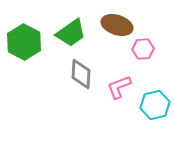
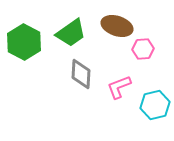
brown ellipse: moved 1 px down
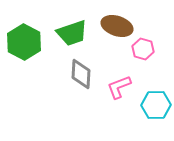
green trapezoid: moved 1 px right; rotated 16 degrees clockwise
pink hexagon: rotated 20 degrees clockwise
cyan hexagon: moved 1 px right; rotated 12 degrees clockwise
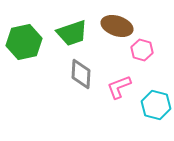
green hexagon: rotated 20 degrees clockwise
pink hexagon: moved 1 px left, 1 px down
cyan hexagon: rotated 16 degrees clockwise
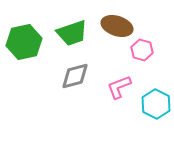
gray diamond: moved 6 px left, 2 px down; rotated 72 degrees clockwise
cyan hexagon: moved 1 px up; rotated 12 degrees clockwise
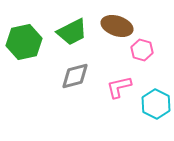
green trapezoid: moved 1 px up; rotated 8 degrees counterclockwise
pink L-shape: rotated 8 degrees clockwise
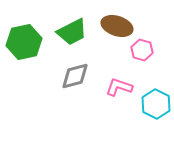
pink L-shape: rotated 32 degrees clockwise
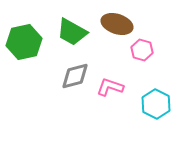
brown ellipse: moved 2 px up
green trapezoid: rotated 56 degrees clockwise
pink L-shape: moved 9 px left
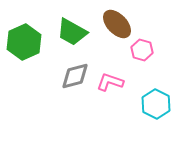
brown ellipse: rotated 28 degrees clockwise
green hexagon: rotated 12 degrees counterclockwise
pink L-shape: moved 5 px up
